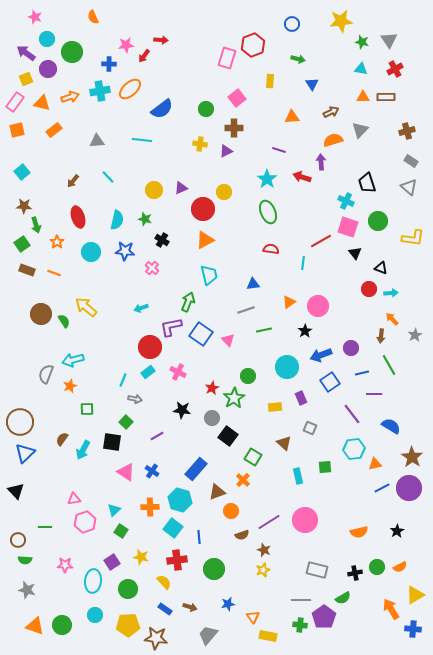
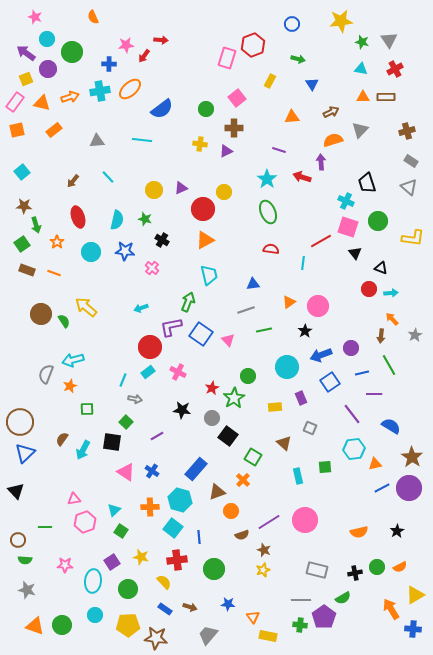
yellow rectangle at (270, 81): rotated 24 degrees clockwise
blue star at (228, 604): rotated 16 degrees clockwise
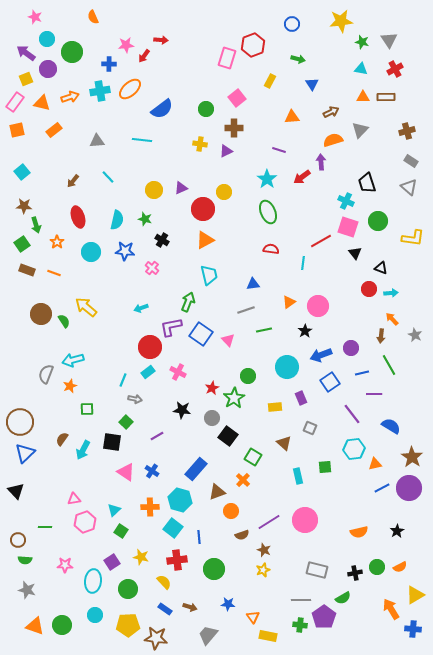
red arrow at (302, 177): rotated 54 degrees counterclockwise
gray star at (415, 335): rotated 16 degrees counterclockwise
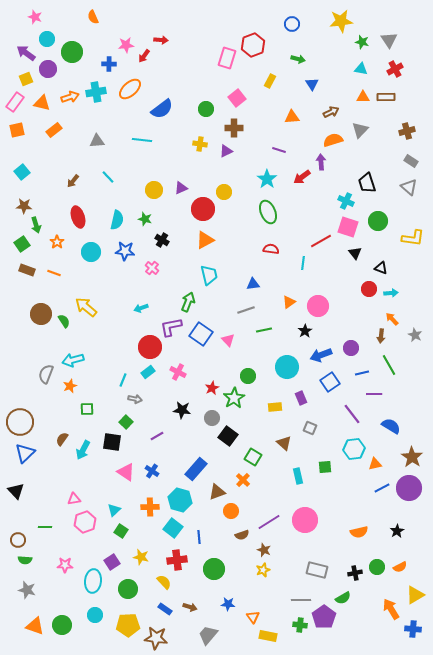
cyan cross at (100, 91): moved 4 px left, 1 px down
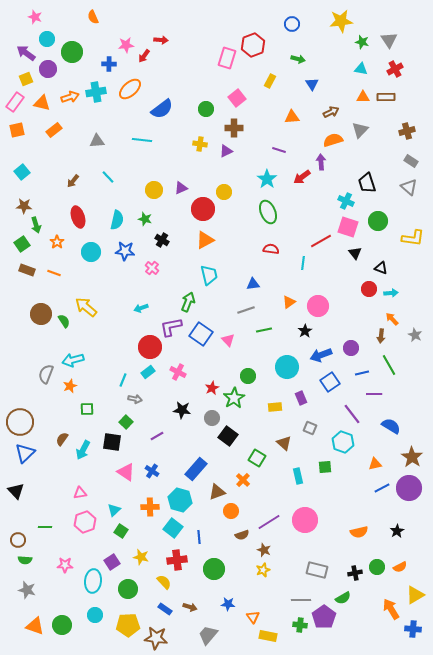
cyan hexagon at (354, 449): moved 11 px left, 7 px up; rotated 25 degrees clockwise
green square at (253, 457): moved 4 px right, 1 px down
pink triangle at (74, 499): moved 6 px right, 6 px up
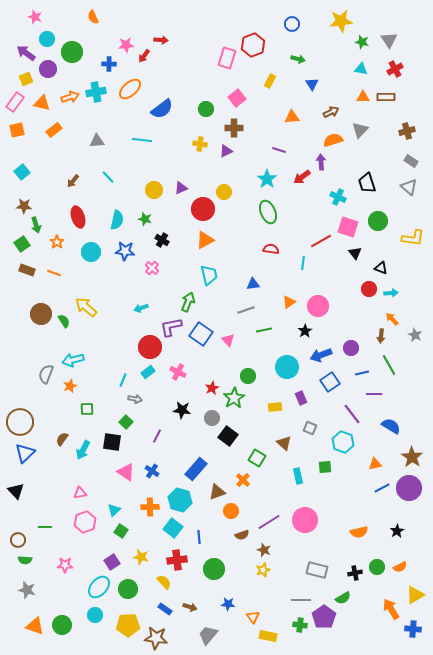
cyan cross at (346, 201): moved 8 px left, 4 px up
purple line at (157, 436): rotated 32 degrees counterclockwise
cyan ellipse at (93, 581): moved 6 px right, 6 px down; rotated 35 degrees clockwise
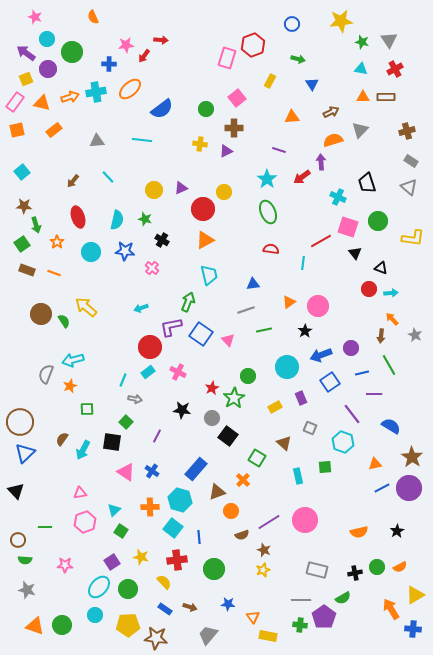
yellow rectangle at (275, 407): rotated 24 degrees counterclockwise
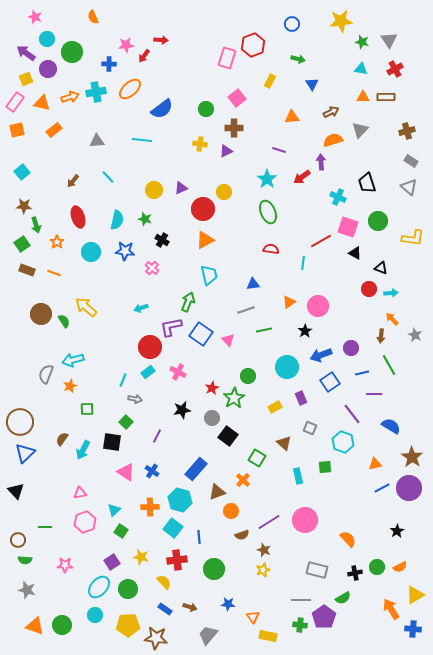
black triangle at (355, 253): rotated 24 degrees counterclockwise
black star at (182, 410): rotated 18 degrees counterclockwise
orange semicircle at (359, 532): moved 11 px left, 7 px down; rotated 120 degrees counterclockwise
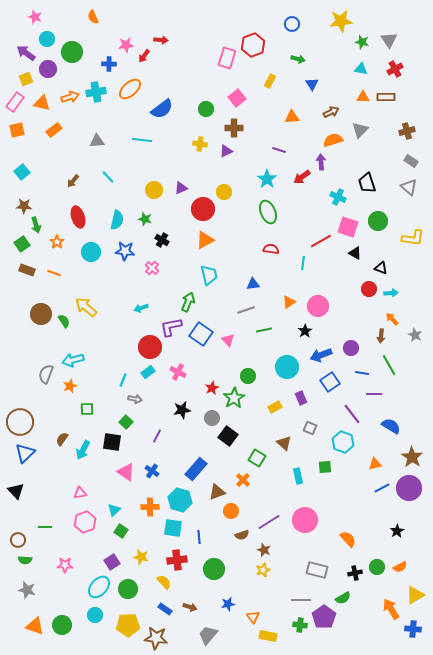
blue line at (362, 373): rotated 24 degrees clockwise
cyan square at (173, 528): rotated 30 degrees counterclockwise
blue star at (228, 604): rotated 16 degrees counterclockwise
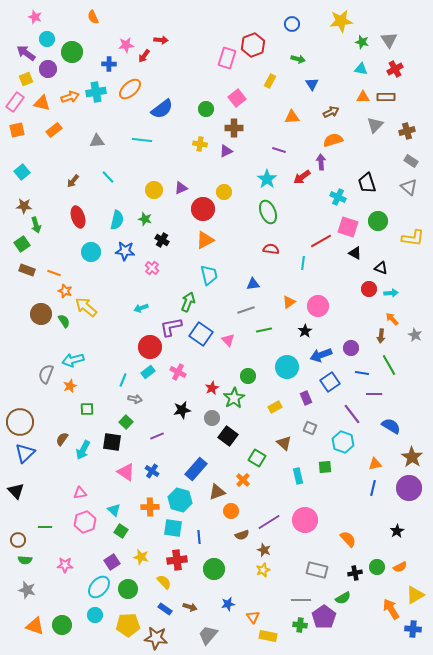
gray triangle at (360, 130): moved 15 px right, 5 px up
orange star at (57, 242): moved 8 px right, 49 px down; rotated 16 degrees counterclockwise
purple rectangle at (301, 398): moved 5 px right
purple line at (157, 436): rotated 40 degrees clockwise
blue line at (382, 488): moved 9 px left; rotated 49 degrees counterclockwise
cyan triangle at (114, 510): rotated 32 degrees counterclockwise
